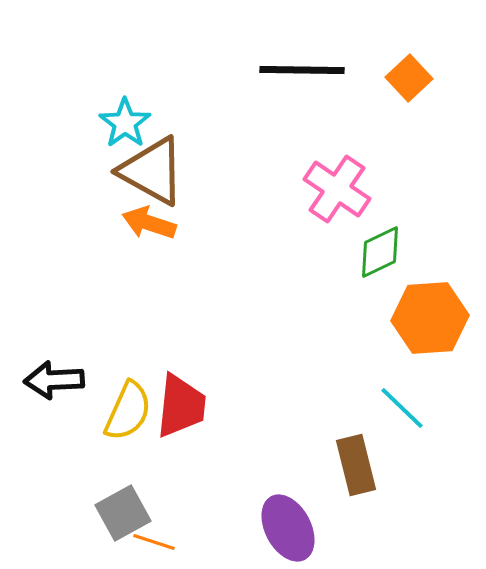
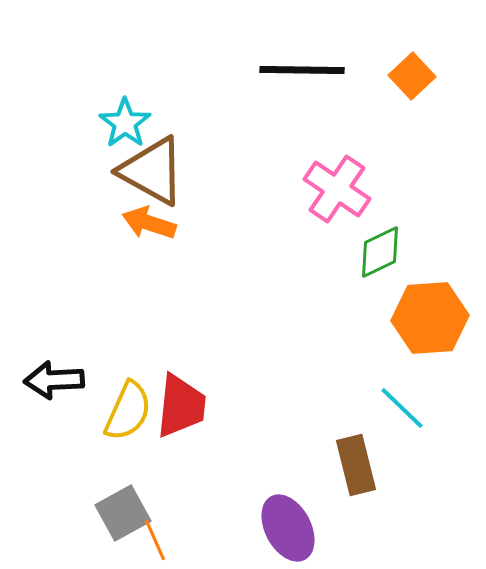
orange square: moved 3 px right, 2 px up
orange line: moved 1 px right, 2 px up; rotated 48 degrees clockwise
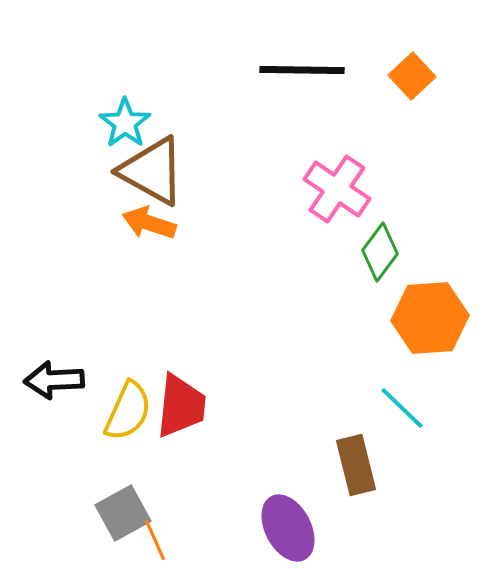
green diamond: rotated 28 degrees counterclockwise
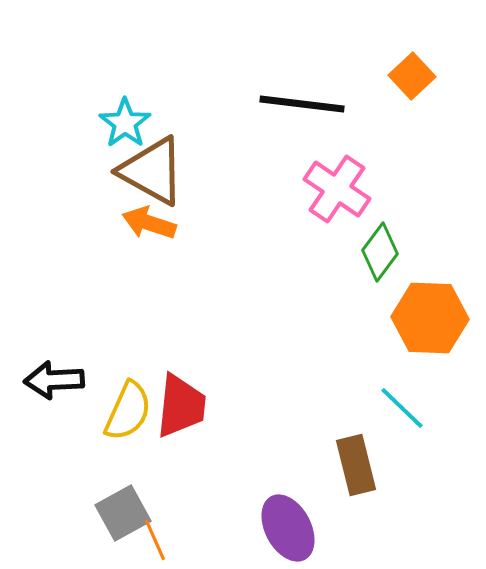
black line: moved 34 px down; rotated 6 degrees clockwise
orange hexagon: rotated 6 degrees clockwise
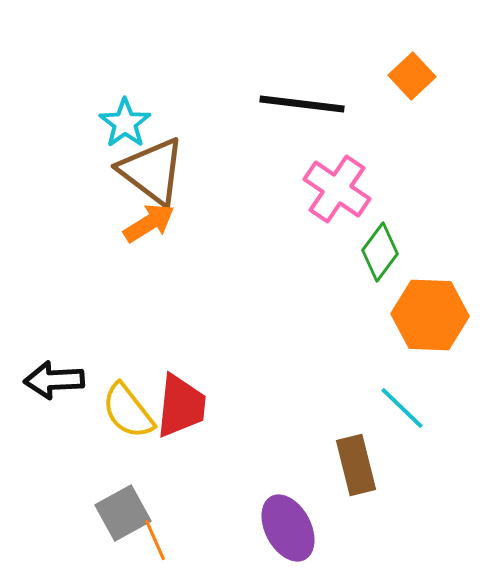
brown triangle: rotated 8 degrees clockwise
orange arrow: rotated 130 degrees clockwise
orange hexagon: moved 3 px up
yellow semicircle: rotated 118 degrees clockwise
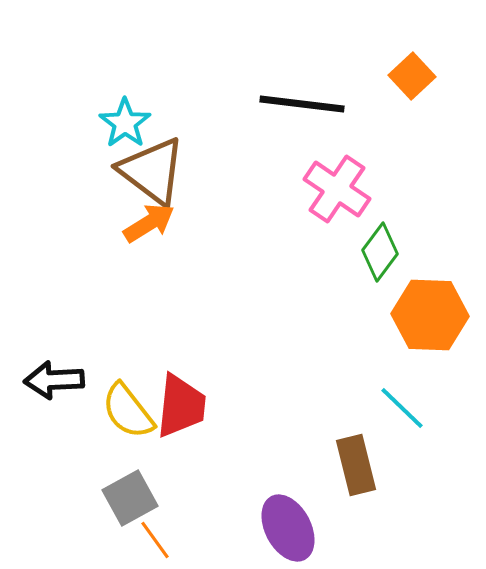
gray square: moved 7 px right, 15 px up
orange line: rotated 12 degrees counterclockwise
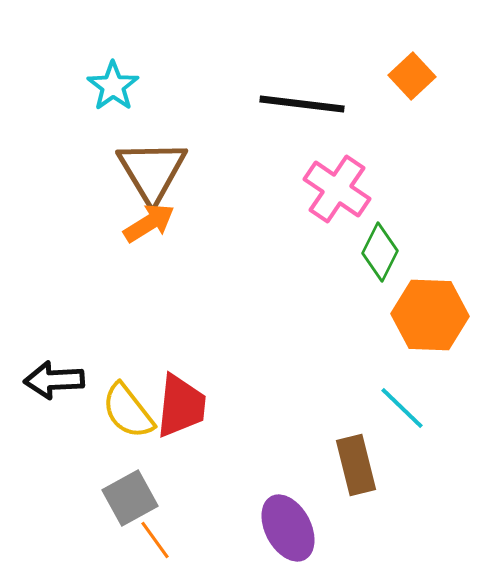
cyan star: moved 12 px left, 37 px up
brown triangle: rotated 22 degrees clockwise
green diamond: rotated 10 degrees counterclockwise
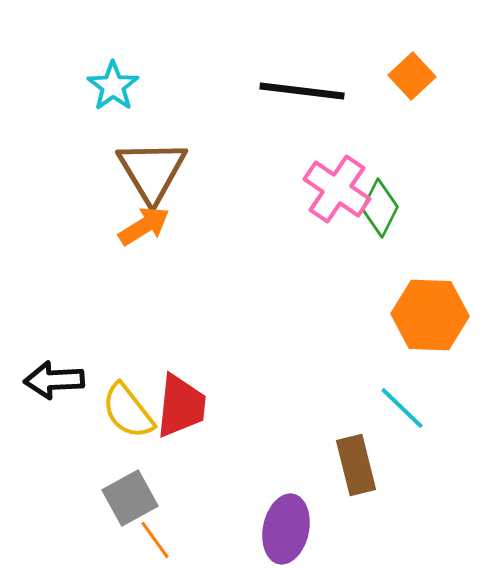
black line: moved 13 px up
orange arrow: moved 5 px left, 3 px down
green diamond: moved 44 px up
purple ellipse: moved 2 px left, 1 px down; rotated 40 degrees clockwise
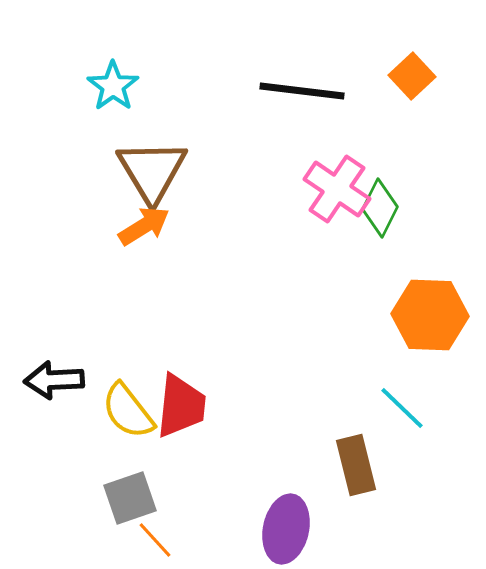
gray square: rotated 10 degrees clockwise
orange line: rotated 6 degrees counterclockwise
